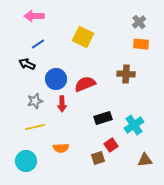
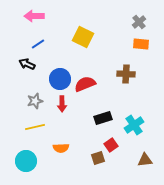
blue circle: moved 4 px right
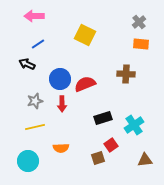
yellow square: moved 2 px right, 2 px up
cyan circle: moved 2 px right
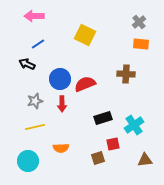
red square: moved 2 px right, 1 px up; rotated 24 degrees clockwise
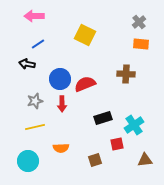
black arrow: rotated 14 degrees counterclockwise
red square: moved 4 px right
brown square: moved 3 px left, 2 px down
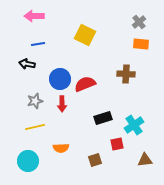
blue line: rotated 24 degrees clockwise
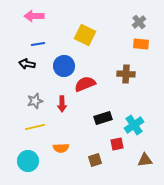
blue circle: moved 4 px right, 13 px up
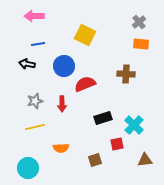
cyan cross: rotated 12 degrees counterclockwise
cyan circle: moved 7 px down
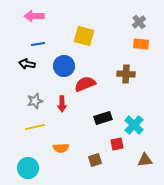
yellow square: moved 1 px left, 1 px down; rotated 10 degrees counterclockwise
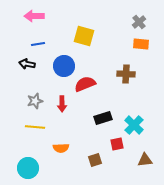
yellow line: rotated 18 degrees clockwise
